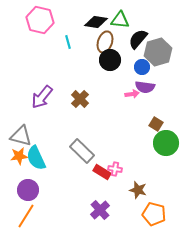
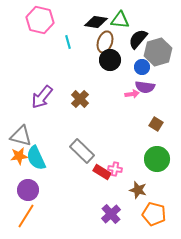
green circle: moved 9 px left, 16 px down
purple cross: moved 11 px right, 4 px down
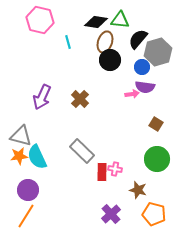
purple arrow: rotated 15 degrees counterclockwise
cyan semicircle: moved 1 px right, 1 px up
red rectangle: rotated 60 degrees clockwise
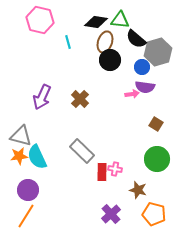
black semicircle: moved 2 px left; rotated 90 degrees counterclockwise
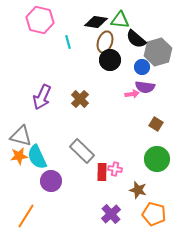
purple circle: moved 23 px right, 9 px up
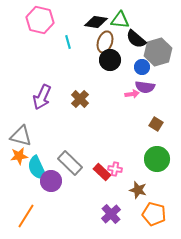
gray rectangle: moved 12 px left, 12 px down
cyan semicircle: moved 11 px down
red rectangle: rotated 48 degrees counterclockwise
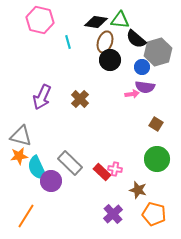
purple cross: moved 2 px right
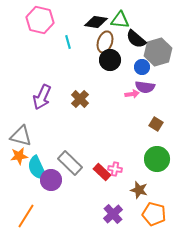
purple circle: moved 1 px up
brown star: moved 1 px right
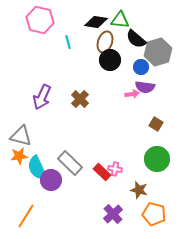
blue circle: moved 1 px left
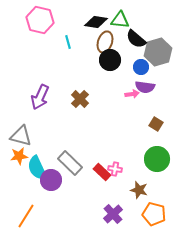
purple arrow: moved 2 px left
